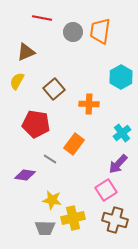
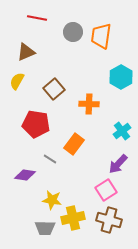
red line: moved 5 px left
orange trapezoid: moved 1 px right, 5 px down
cyan cross: moved 2 px up
brown cross: moved 6 px left
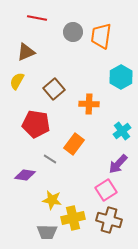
gray trapezoid: moved 2 px right, 4 px down
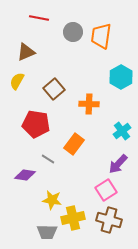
red line: moved 2 px right
gray line: moved 2 px left
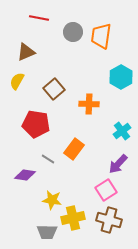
orange rectangle: moved 5 px down
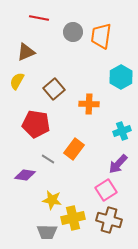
cyan cross: rotated 18 degrees clockwise
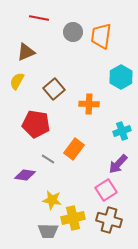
gray trapezoid: moved 1 px right, 1 px up
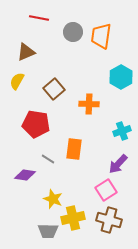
orange rectangle: rotated 30 degrees counterclockwise
yellow star: moved 1 px right, 1 px up; rotated 12 degrees clockwise
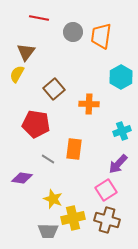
brown triangle: rotated 30 degrees counterclockwise
yellow semicircle: moved 7 px up
purple diamond: moved 3 px left, 3 px down
brown cross: moved 2 px left
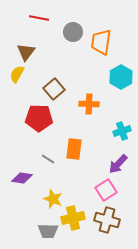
orange trapezoid: moved 6 px down
red pentagon: moved 3 px right, 6 px up; rotated 8 degrees counterclockwise
